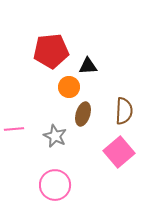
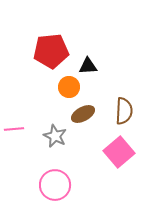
brown ellipse: rotated 45 degrees clockwise
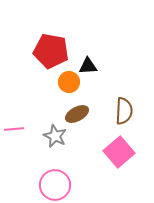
red pentagon: rotated 16 degrees clockwise
orange circle: moved 5 px up
brown ellipse: moved 6 px left
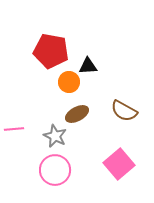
brown semicircle: rotated 116 degrees clockwise
pink square: moved 12 px down
pink circle: moved 15 px up
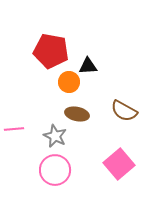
brown ellipse: rotated 40 degrees clockwise
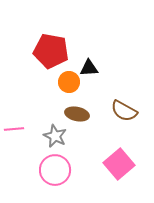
black triangle: moved 1 px right, 2 px down
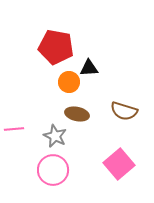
red pentagon: moved 5 px right, 4 px up
brown semicircle: rotated 12 degrees counterclockwise
pink circle: moved 2 px left
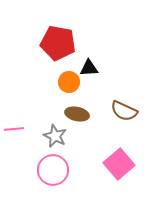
red pentagon: moved 2 px right, 4 px up
brown semicircle: rotated 8 degrees clockwise
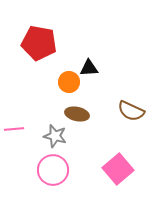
red pentagon: moved 19 px left
brown semicircle: moved 7 px right
gray star: rotated 10 degrees counterclockwise
pink square: moved 1 px left, 5 px down
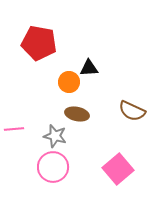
brown semicircle: moved 1 px right
pink circle: moved 3 px up
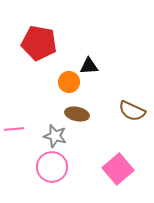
black triangle: moved 2 px up
pink circle: moved 1 px left
